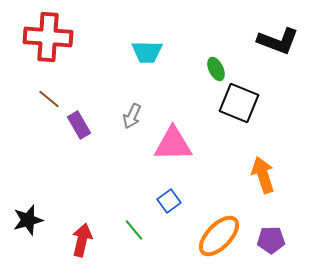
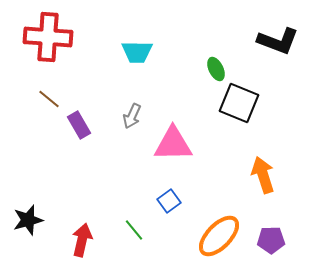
cyan trapezoid: moved 10 px left
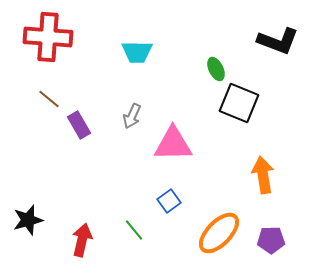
orange arrow: rotated 9 degrees clockwise
orange ellipse: moved 3 px up
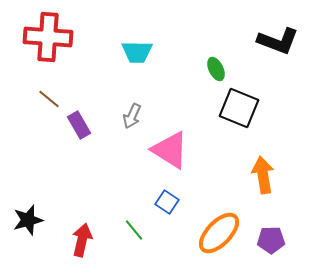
black square: moved 5 px down
pink triangle: moved 3 px left, 6 px down; rotated 33 degrees clockwise
blue square: moved 2 px left, 1 px down; rotated 20 degrees counterclockwise
